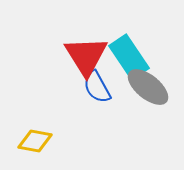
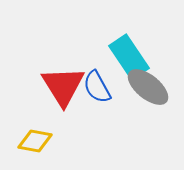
red triangle: moved 23 px left, 30 px down
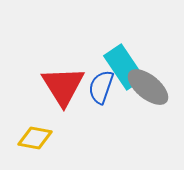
cyan rectangle: moved 5 px left, 10 px down
blue semicircle: moved 4 px right; rotated 48 degrees clockwise
yellow diamond: moved 3 px up
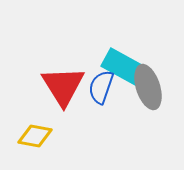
cyan rectangle: rotated 27 degrees counterclockwise
gray ellipse: rotated 33 degrees clockwise
yellow diamond: moved 2 px up
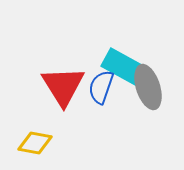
yellow diamond: moved 7 px down
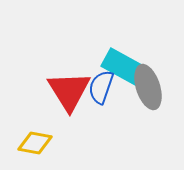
red triangle: moved 6 px right, 5 px down
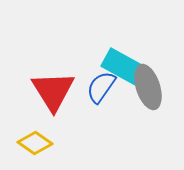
blue semicircle: rotated 16 degrees clockwise
red triangle: moved 16 px left
yellow diamond: rotated 24 degrees clockwise
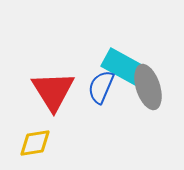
blue semicircle: rotated 12 degrees counterclockwise
yellow diamond: rotated 44 degrees counterclockwise
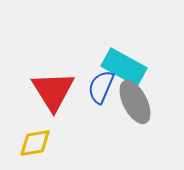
gray ellipse: moved 13 px left, 15 px down; rotated 9 degrees counterclockwise
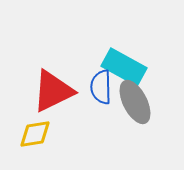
blue semicircle: rotated 24 degrees counterclockwise
red triangle: rotated 36 degrees clockwise
yellow diamond: moved 9 px up
